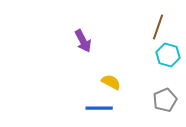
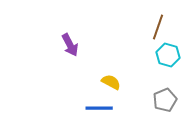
purple arrow: moved 13 px left, 4 px down
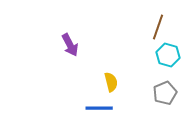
yellow semicircle: rotated 48 degrees clockwise
gray pentagon: moved 7 px up
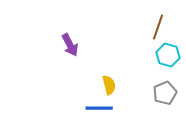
yellow semicircle: moved 2 px left, 3 px down
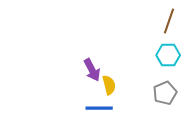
brown line: moved 11 px right, 6 px up
purple arrow: moved 22 px right, 25 px down
cyan hexagon: rotated 15 degrees counterclockwise
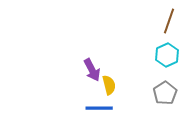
cyan hexagon: moved 1 px left; rotated 25 degrees counterclockwise
gray pentagon: rotated 10 degrees counterclockwise
